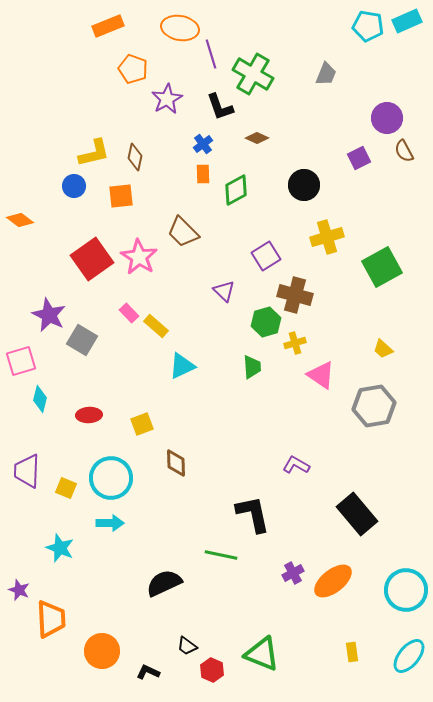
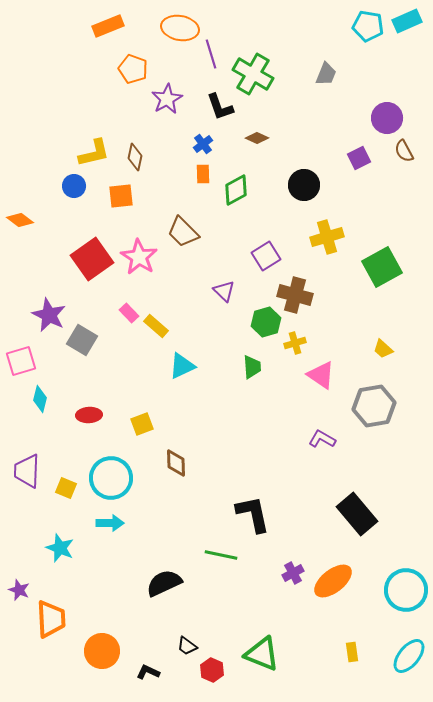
purple L-shape at (296, 465): moved 26 px right, 26 px up
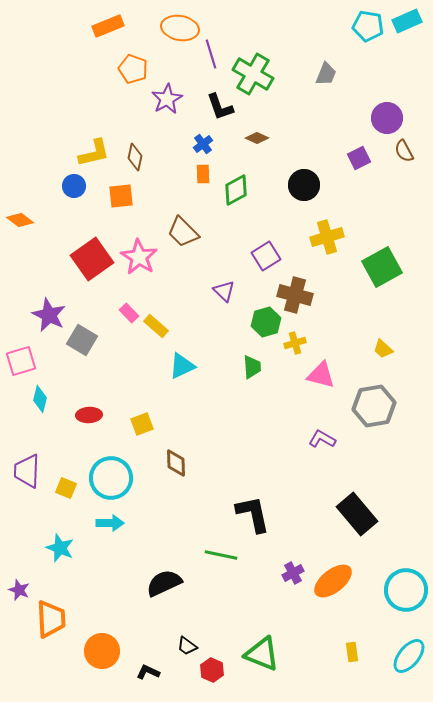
pink triangle at (321, 375): rotated 20 degrees counterclockwise
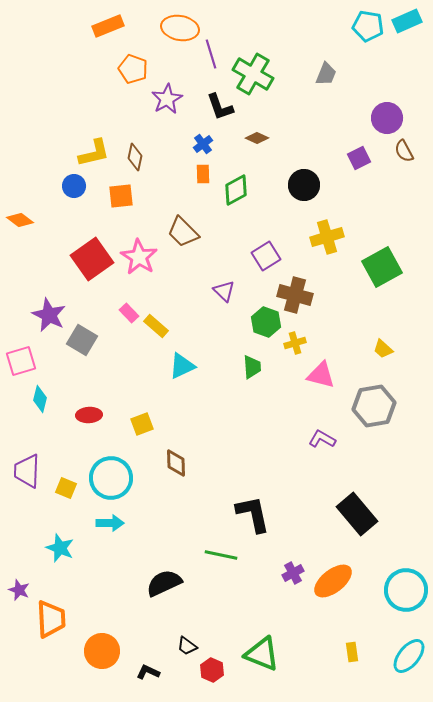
green hexagon at (266, 322): rotated 24 degrees counterclockwise
